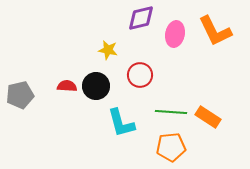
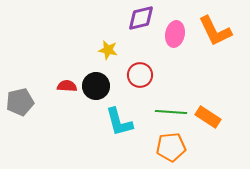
gray pentagon: moved 7 px down
cyan L-shape: moved 2 px left, 1 px up
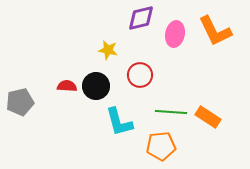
orange pentagon: moved 10 px left, 1 px up
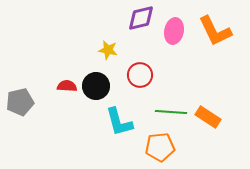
pink ellipse: moved 1 px left, 3 px up
orange pentagon: moved 1 px left, 1 px down
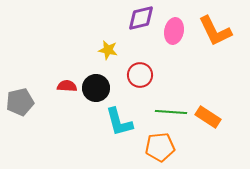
black circle: moved 2 px down
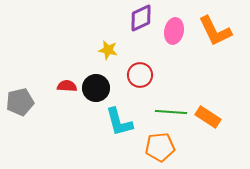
purple diamond: rotated 12 degrees counterclockwise
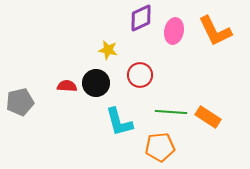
black circle: moved 5 px up
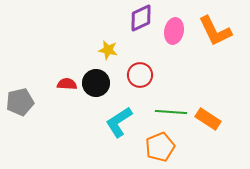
red semicircle: moved 2 px up
orange rectangle: moved 2 px down
cyan L-shape: rotated 72 degrees clockwise
orange pentagon: rotated 16 degrees counterclockwise
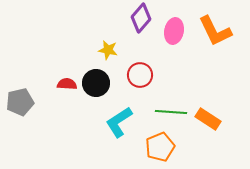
purple diamond: rotated 24 degrees counterclockwise
